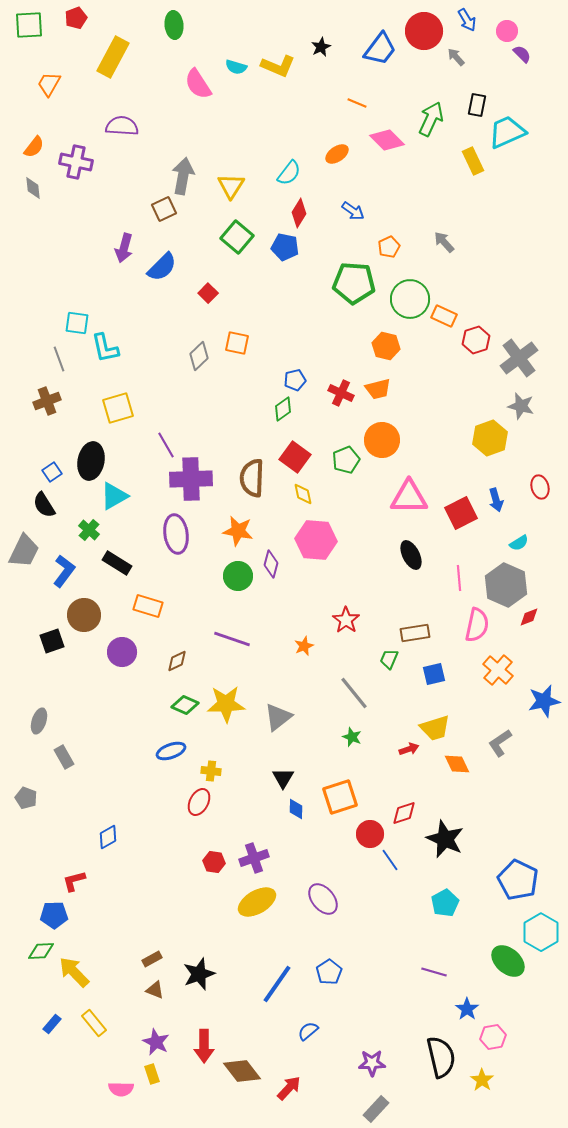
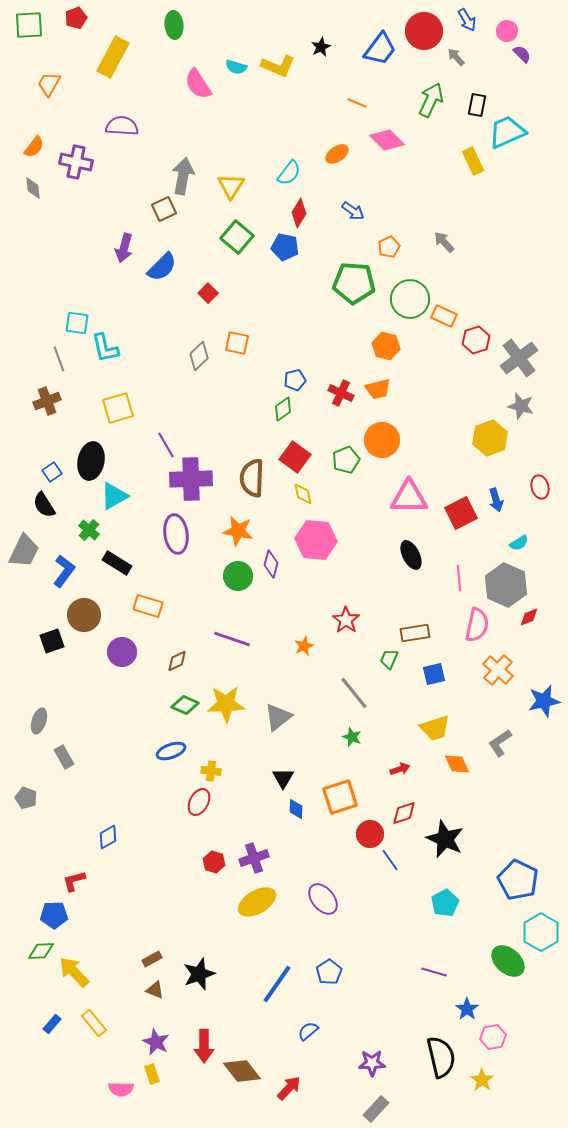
green arrow at (431, 119): moved 19 px up
red arrow at (409, 749): moved 9 px left, 20 px down
red hexagon at (214, 862): rotated 10 degrees clockwise
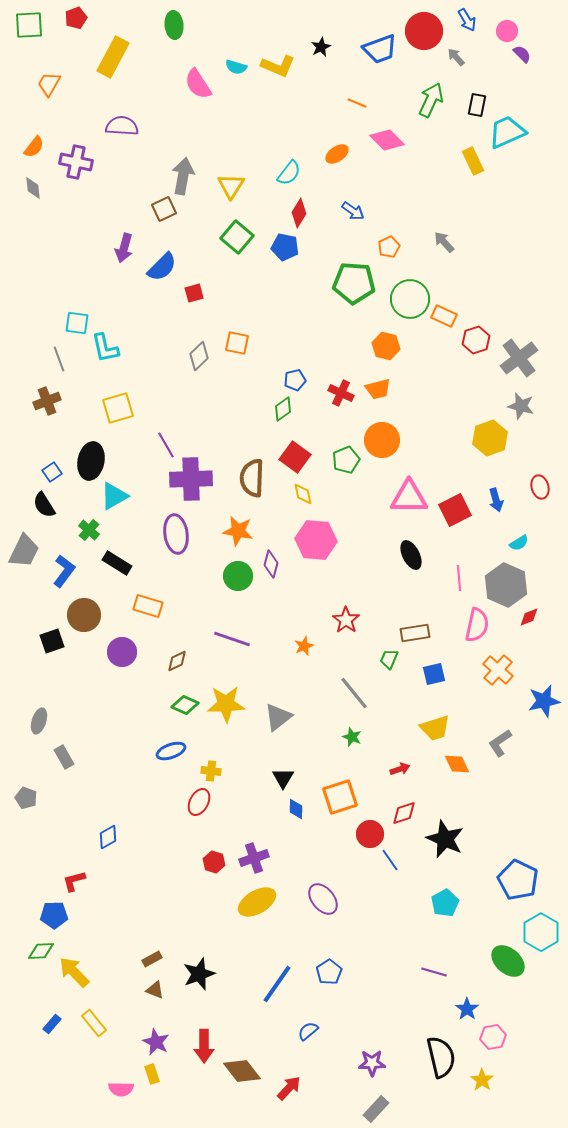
blue trapezoid at (380, 49): rotated 33 degrees clockwise
red square at (208, 293): moved 14 px left; rotated 30 degrees clockwise
red square at (461, 513): moved 6 px left, 3 px up
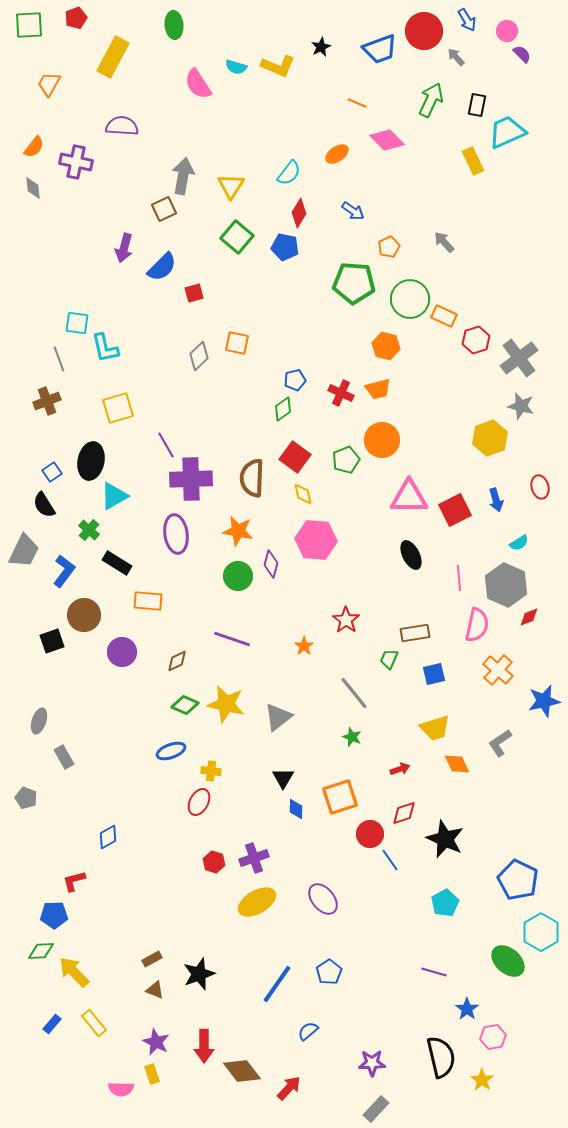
orange rectangle at (148, 606): moved 5 px up; rotated 12 degrees counterclockwise
orange star at (304, 646): rotated 12 degrees counterclockwise
yellow star at (226, 704): rotated 15 degrees clockwise
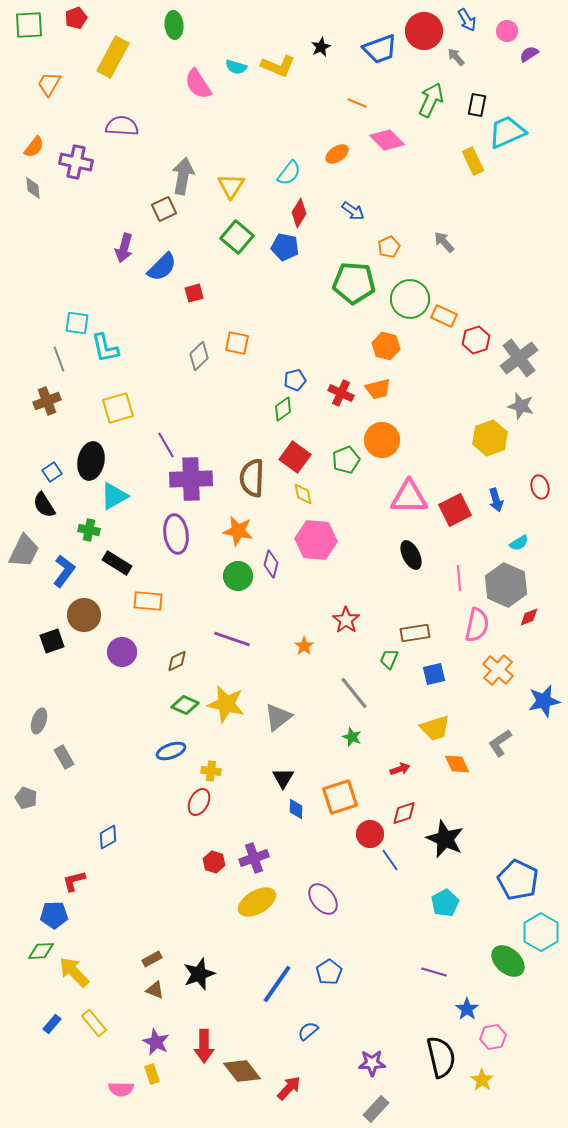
purple semicircle at (522, 54): moved 7 px right; rotated 78 degrees counterclockwise
green cross at (89, 530): rotated 30 degrees counterclockwise
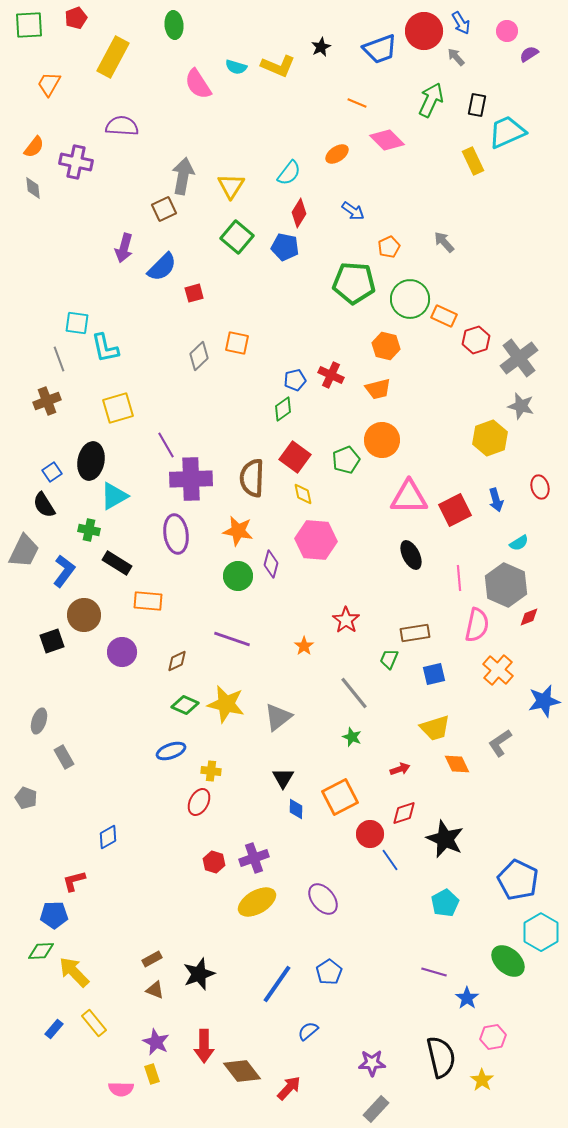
blue arrow at (467, 20): moved 6 px left, 3 px down
red cross at (341, 393): moved 10 px left, 18 px up
orange square at (340, 797): rotated 9 degrees counterclockwise
blue star at (467, 1009): moved 11 px up
blue rectangle at (52, 1024): moved 2 px right, 5 px down
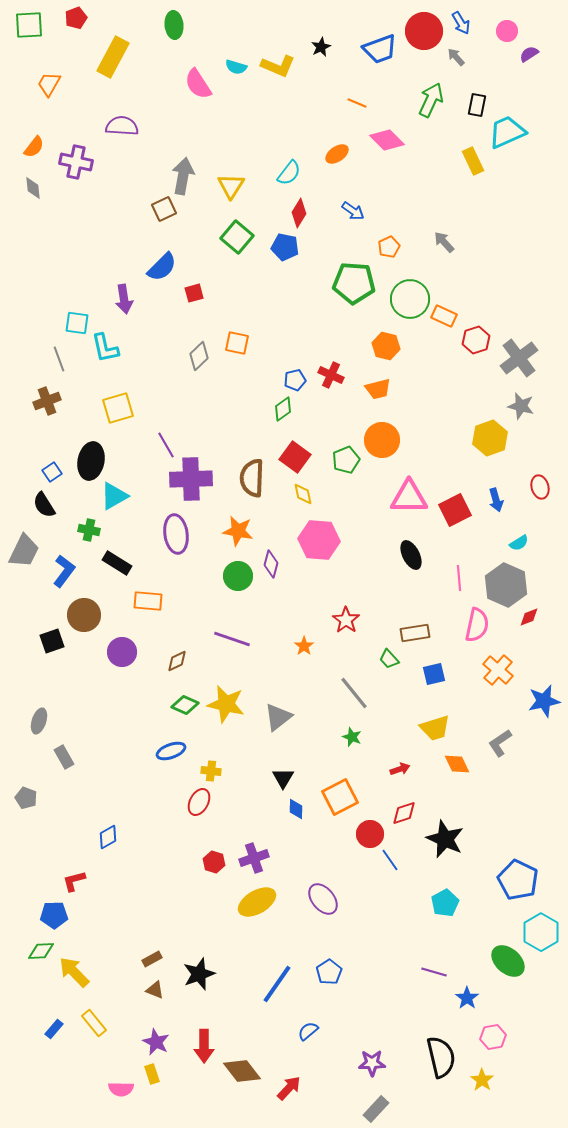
purple arrow at (124, 248): moved 51 px down; rotated 24 degrees counterclockwise
pink hexagon at (316, 540): moved 3 px right
green trapezoid at (389, 659): rotated 65 degrees counterclockwise
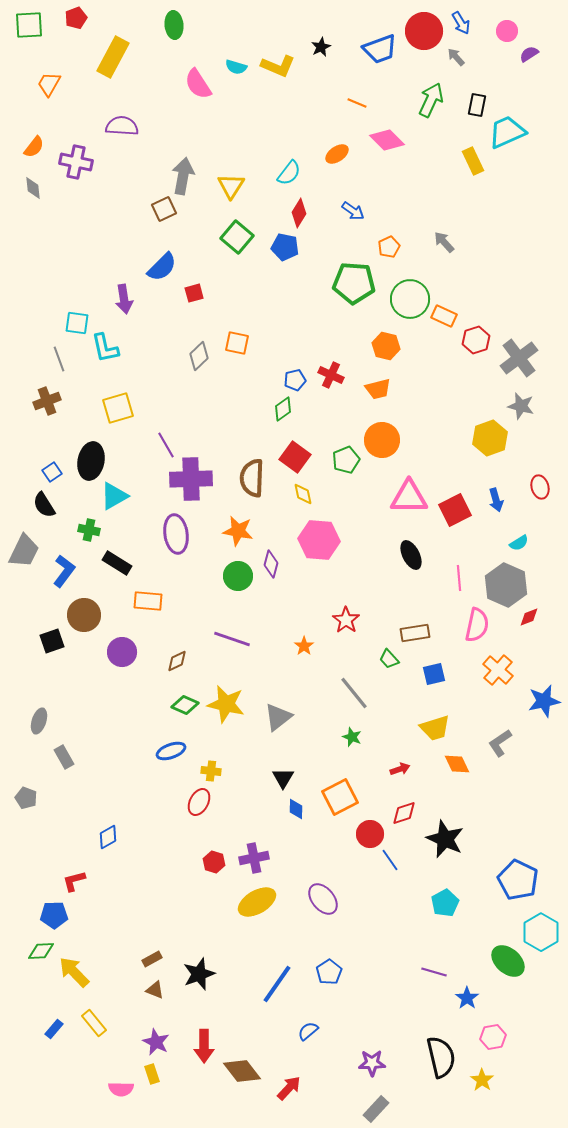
purple cross at (254, 858): rotated 8 degrees clockwise
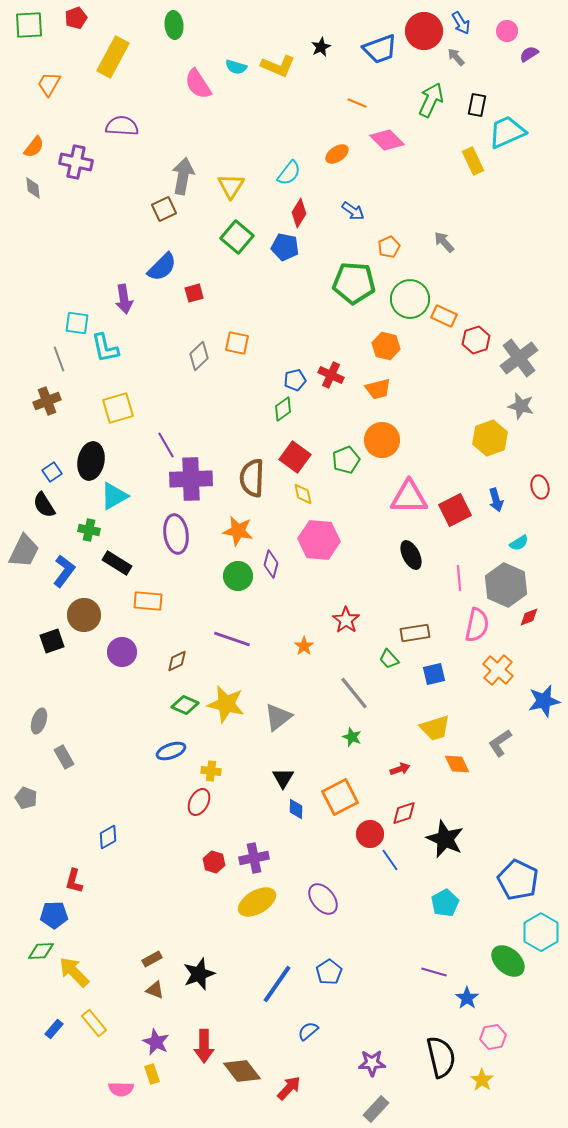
red L-shape at (74, 881): rotated 60 degrees counterclockwise
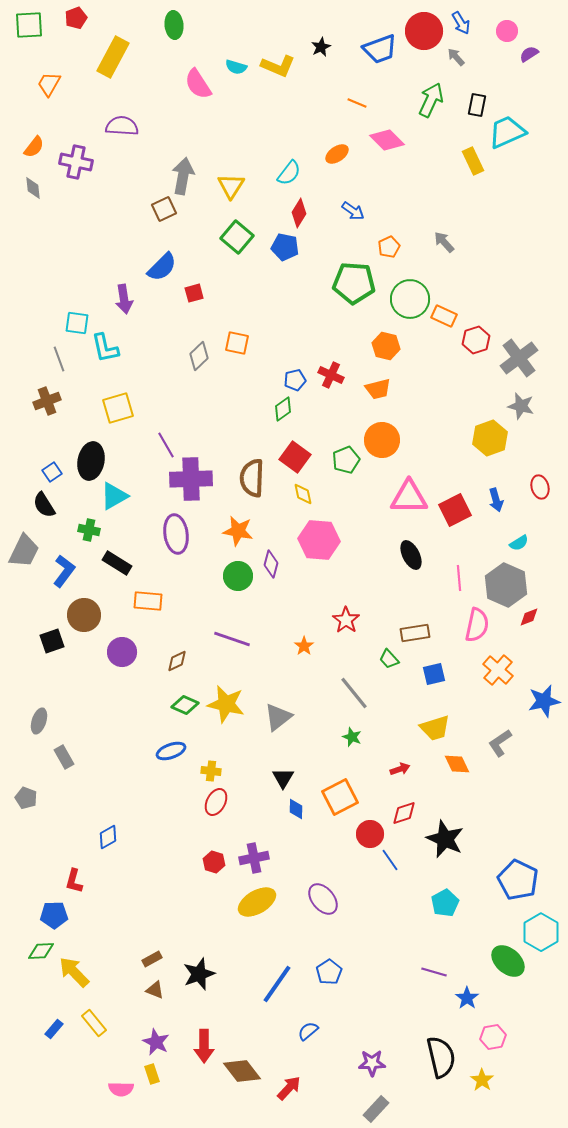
red ellipse at (199, 802): moved 17 px right
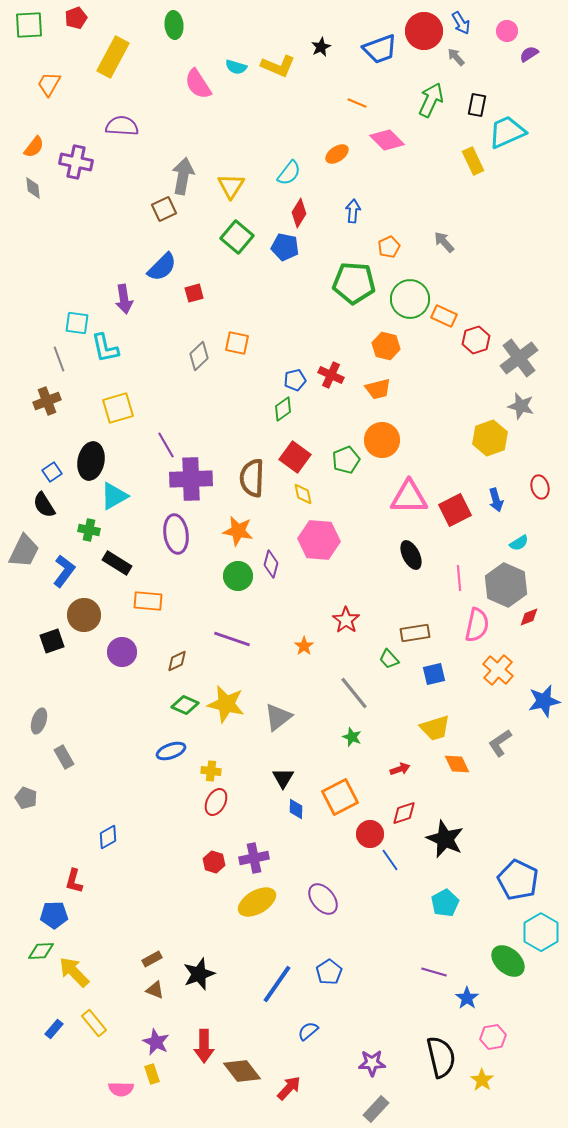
blue arrow at (353, 211): rotated 120 degrees counterclockwise
